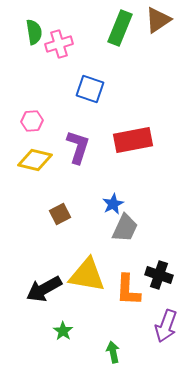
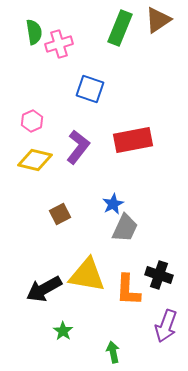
pink hexagon: rotated 20 degrees counterclockwise
purple L-shape: rotated 20 degrees clockwise
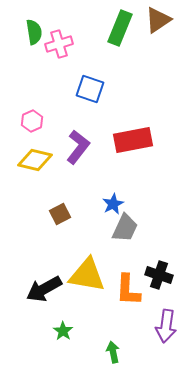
purple arrow: rotated 12 degrees counterclockwise
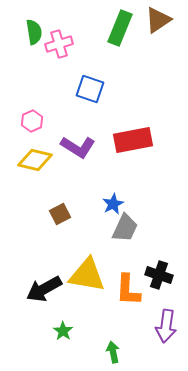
purple L-shape: rotated 84 degrees clockwise
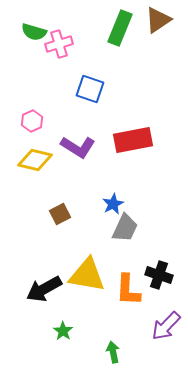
green semicircle: rotated 115 degrees clockwise
purple arrow: rotated 36 degrees clockwise
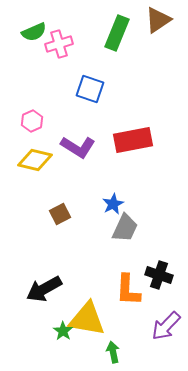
green rectangle: moved 3 px left, 5 px down
green semicircle: rotated 40 degrees counterclockwise
yellow triangle: moved 44 px down
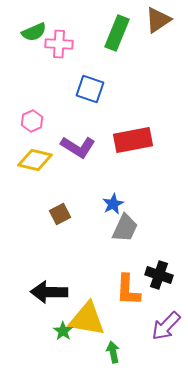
pink cross: rotated 20 degrees clockwise
black arrow: moved 5 px right, 3 px down; rotated 30 degrees clockwise
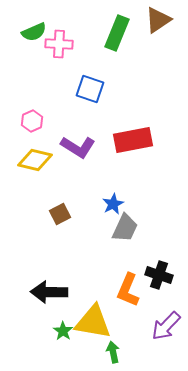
orange L-shape: rotated 20 degrees clockwise
yellow triangle: moved 6 px right, 3 px down
